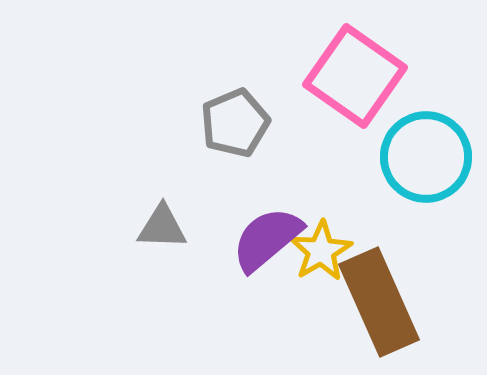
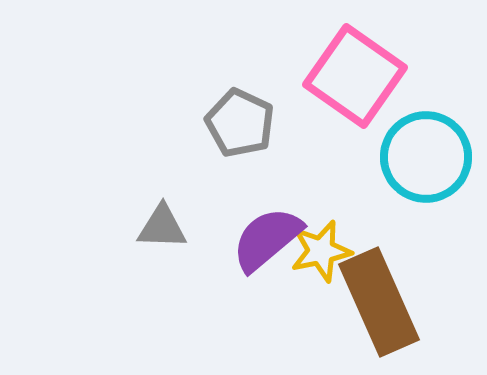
gray pentagon: moved 5 px right; rotated 24 degrees counterclockwise
yellow star: rotated 18 degrees clockwise
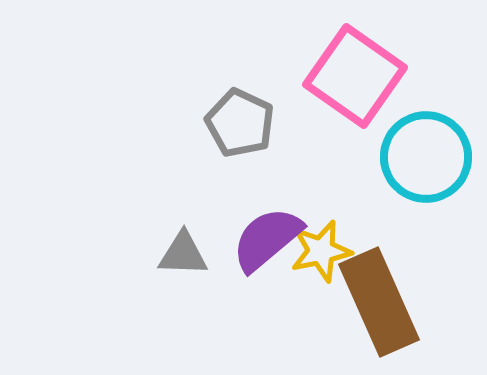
gray triangle: moved 21 px right, 27 px down
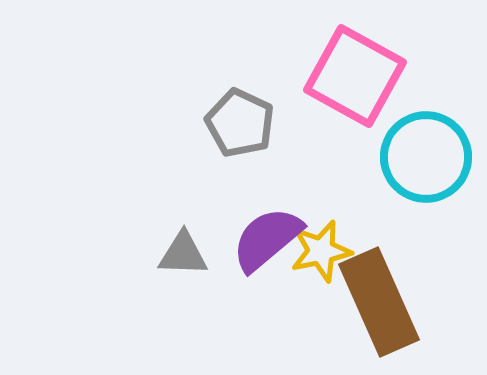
pink square: rotated 6 degrees counterclockwise
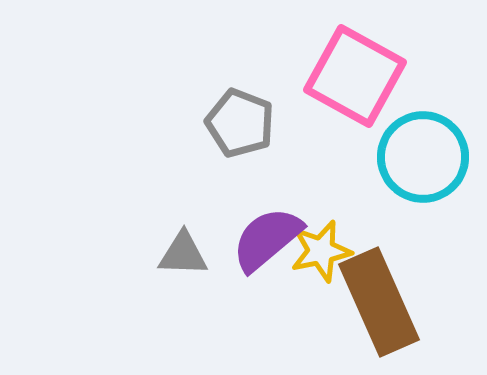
gray pentagon: rotated 4 degrees counterclockwise
cyan circle: moved 3 px left
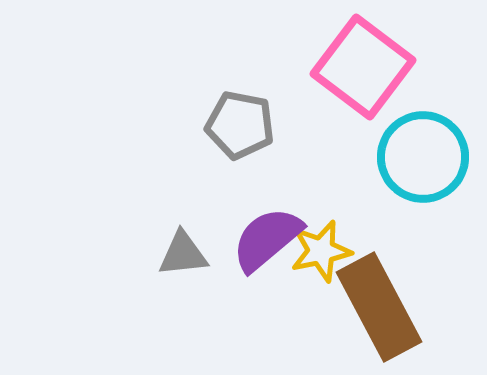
pink square: moved 8 px right, 9 px up; rotated 8 degrees clockwise
gray pentagon: moved 2 px down; rotated 10 degrees counterclockwise
gray triangle: rotated 8 degrees counterclockwise
brown rectangle: moved 5 px down; rotated 4 degrees counterclockwise
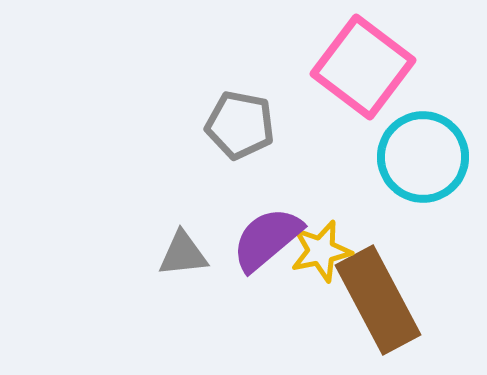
brown rectangle: moved 1 px left, 7 px up
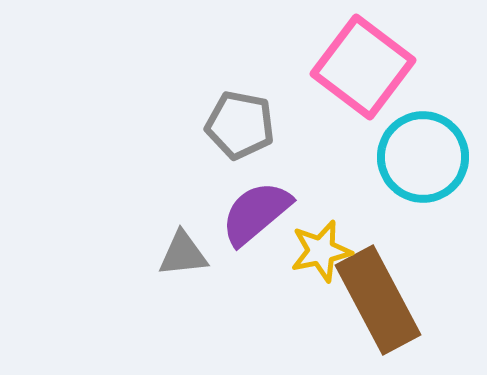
purple semicircle: moved 11 px left, 26 px up
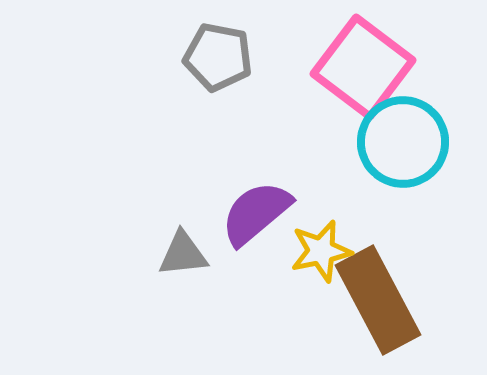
gray pentagon: moved 22 px left, 68 px up
cyan circle: moved 20 px left, 15 px up
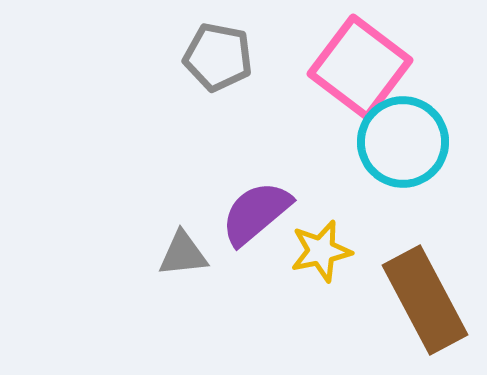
pink square: moved 3 px left
brown rectangle: moved 47 px right
